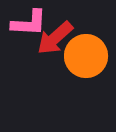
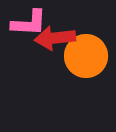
red arrow: rotated 36 degrees clockwise
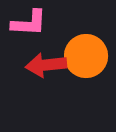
red arrow: moved 9 px left, 27 px down
